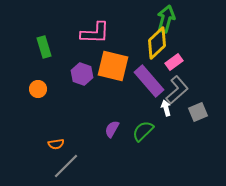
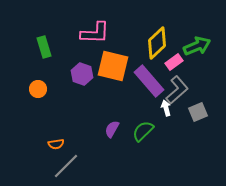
green arrow: moved 31 px right, 27 px down; rotated 52 degrees clockwise
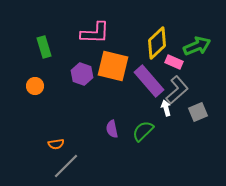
pink rectangle: rotated 60 degrees clockwise
orange circle: moved 3 px left, 3 px up
purple semicircle: rotated 42 degrees counterclockwise
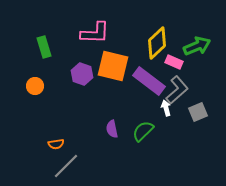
purple rectangle: rotated 12 degrees counterclockwise
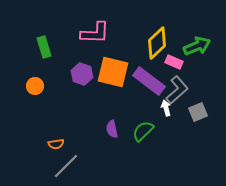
orange square: moved 6 px down
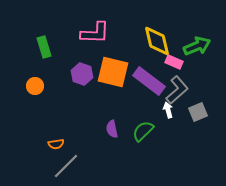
yellow diamond: moved 2 px up; rotated 60 degrees counterclockwise
white arrow: moved 2 px right, 2 px down
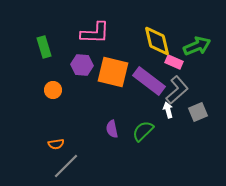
purple hexagon: moved 9 px up; rotated 15 degrees counterclockwise
orange circle: moved 18 px right, 4 px down
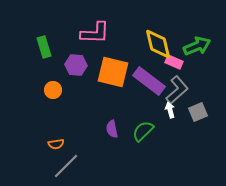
yellow diamond: moved 1 px right, 3 px down
purple hexagon: moved 6 px left
white arrow: moved 2 px right
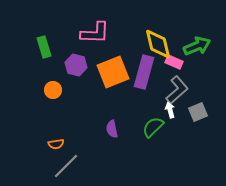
purple hexagon: rotated 10 degrees clockwise
orange square: rotated 36 degrees counterclockwise
purple rectangle: moved 5 px left, 9 px up; rotated 68 degrees clockwise
green semicircle: moved 10 px right, 4 px up
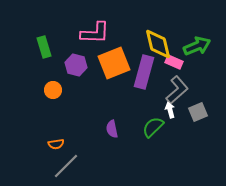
orange square: moved 1 px right, 9 px up
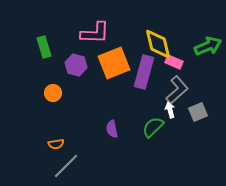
green arrow: moved 11 px right
orange circle: moved 3 px down
